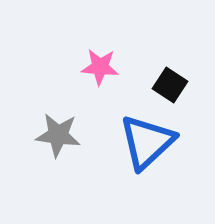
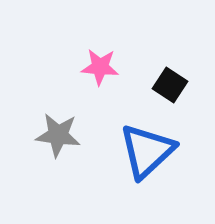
blue triangle: moved 9 px down
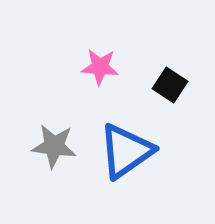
gray star: moved 4 px left, 11 px down
blue triangle: moved 21 px left; rotated 8 degrees clockwise
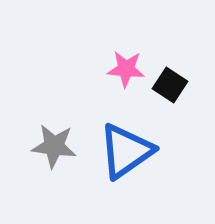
pink star: moved 26 px right, 2 px down
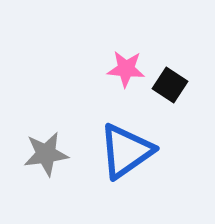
gray star: moved 8 px left, 8 px down; rotated 15 degrees counterclockwise
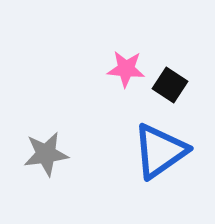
blue triangle: moved 34 px right
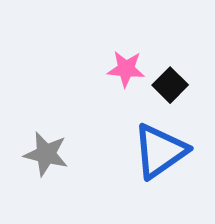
black square: rotated 12 degrees clockwise
gray star: rotated 21 degrees clockwise
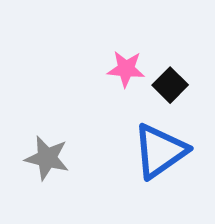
gray star: moved 1 px right, 4 px down
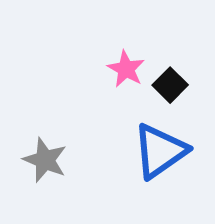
pink star: rotated 24 degrees clockwise
gray star: moved 2 px left, 2 px down; rotated 9 degrees clockwise
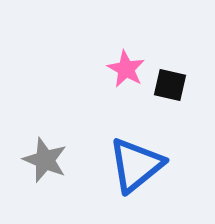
black square: rotated 32 degrees counterclockwise
blue triangle: moved 24 px left, 14 px down; rotated 4 degrees counterclockwise
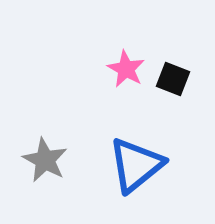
black square: moved 3 px right, 6 px up; rotated 8 degrees clockwise
gray star: rotated 6 degrees clockwise
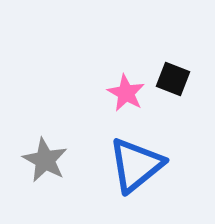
pink star: moved 24 px down
